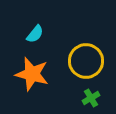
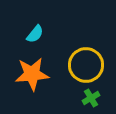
yellow circle: moved 4 px down
orange star: rotated 20 degrees counterclockwise
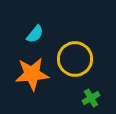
yellow circle: moved 11 px left, 6 px up
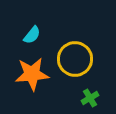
cyan semicircle: moved 3 px left, 1 px down
green cross: moved 1 px left
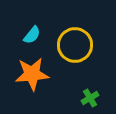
yellow circle: moved 14 px up
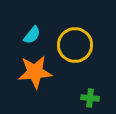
orange star: moved 3 px right, 2 px up
green cross: rotated 36 degrees clockwise
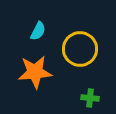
cyan semicircle: moved 6 px right, 4 px up; rotated 12 degrees counterclockwise
yellow circle: moved 5 px right, 4 px down
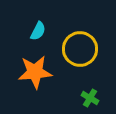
green cross: rotated 24 degrees clockwise
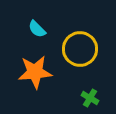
cyan semicircle: moved 1 px left, 2 px up; rotated 108 degrees clockwise
